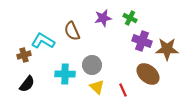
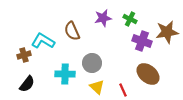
green cross: moved 1 px down
brown star: moved 17 px up; rotated 10 degrees counterclockwise
gray circle: moved 2 px up
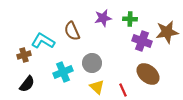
green cross: rotated 24 degrees counterclockwise
cyan cross: moved 2 px left, 2 px up; rotated 24 degrees counterclockwise
